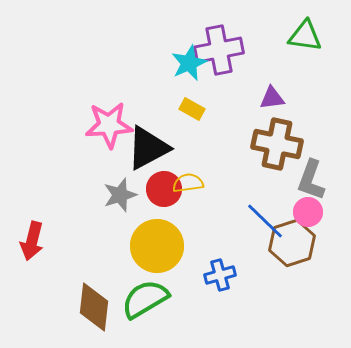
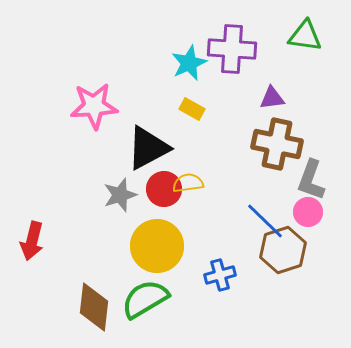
purple cross: moved 13 px right, 1 px up; rotated 15 degrees clockwise
pink star: moved 15 px left, 19 px up
brown hexagon: moved 9 px left, 7 px down
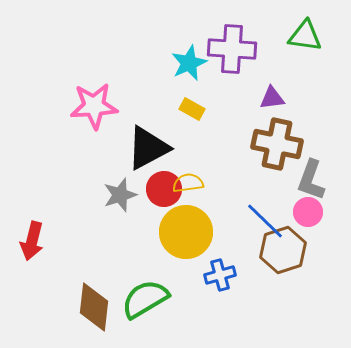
yellow circle: moved 29 px right, 14 px up
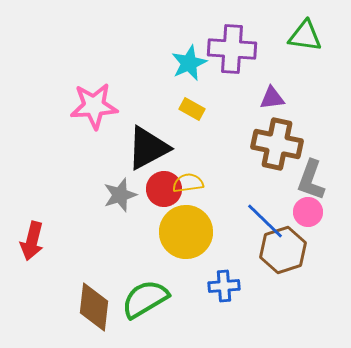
blue cross: moved 4 px right, 11 px down; rotated 12 degrees clockwise
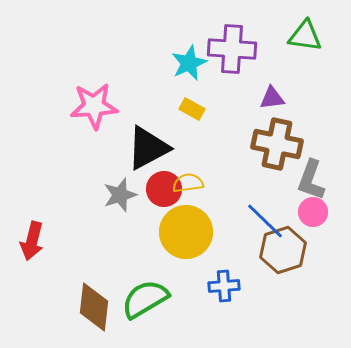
pink circle: moved 5 px right
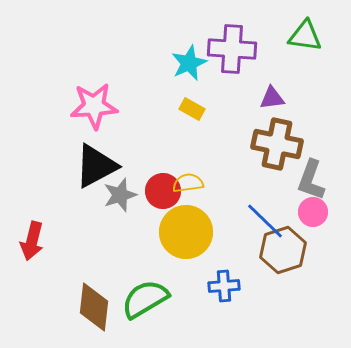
black triangle: moved 52 px left, 18 px down
red circle: moved 1 px left, 2 px down
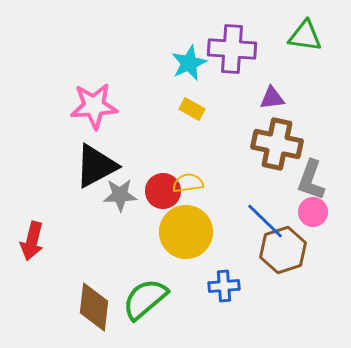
gray star: rotated 16 degrees clockwise
green semicircle: rotated 9 degrees counterclockwise
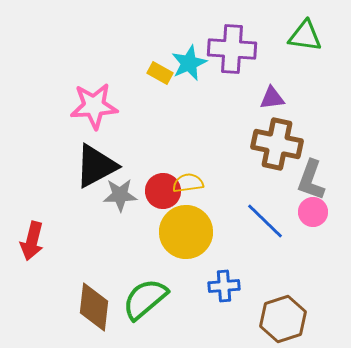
yellow rectangle: moved 32 px left, 36 px up
brown hexagon: moved 69 px down
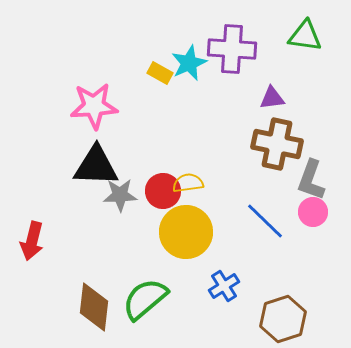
black triangle: rotated 30 degrees clockwise
blue cross: rotated 28 degrees counterclockwise
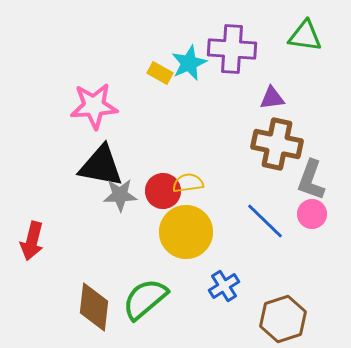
black triangle: moved 5 px right; rotated 9 degrees clockwise
pink circle: moved 1 px left, 2 px down
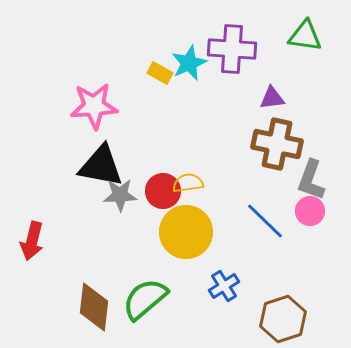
pink circle: moved 2 px left, 3 px up
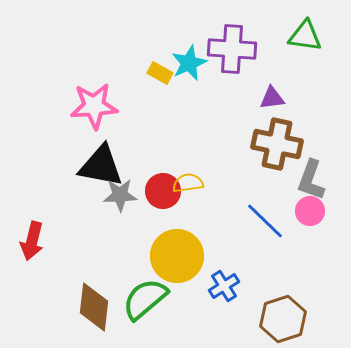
yellow circle: moved 9 px left, 24 px down
